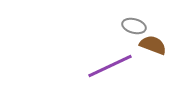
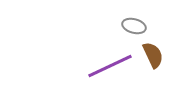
brown semicircle: moved 10 px down; rotated 44 degrees clockwise
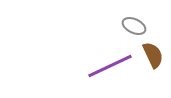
gray ellipse: rotated 10 degrees clockwise
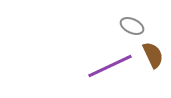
gray ellipse: moved 2 px left
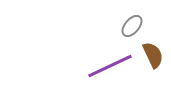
gray ellipse: rotated 75 degrees counterclockwise
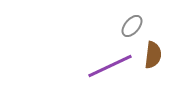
brown semicircle: rotated 32 degrees clockwise
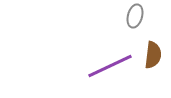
gray ellipse: moved 3 px right, 10 px up; rotated 25 degrees counterclockwise
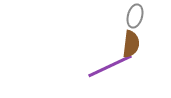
brown semicircle: moved 22 px left, 11 px up
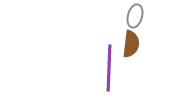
purple line: moved 1 px left, 2 px down; rotated 63 degrees counterclockwise
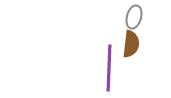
gray ellipse: moved 1 px left, 1 px down
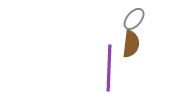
gray ellipse: moved 2 px down; rotated 25 degrees clockwise
